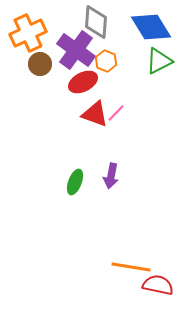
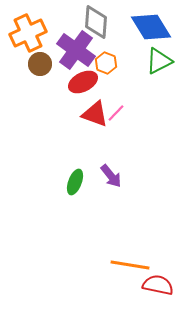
orange hexagon: moved 2 px down
purple arrow: rotated 50 degrees counterclockwise
orange line: moved 1 px left, 2 px up
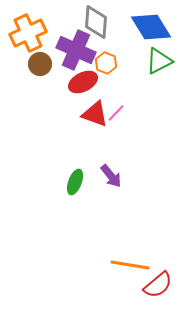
purple cross: rotated 12 degrees counterclockwise
red semicircle: rotated 128 degrees clockwise
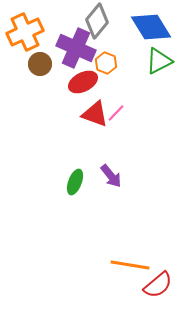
gray diamond: moved 1 px right, 1 px up; rotated 36 degrees clockwise
orange cross: moved 3 px left, 1 px up
purple cross: moved 2 px up
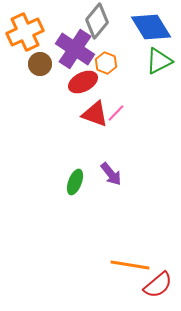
purple cross: moved 1 px left, 1 px down; rotated 9 degrees clockwise
purple arrow: moved 2 px up
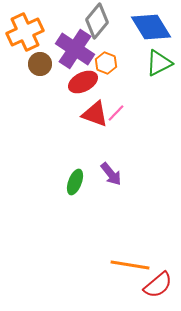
green triangle: moved 2 px down
